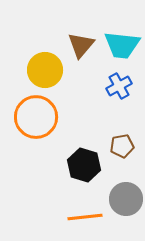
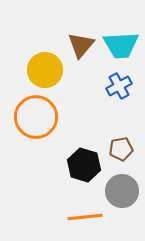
cyan trapezoid: moved 1 px left; rotated 9 degrees counterclockwise
brown pentagon: moved 1 px left, 3 px down
gray circle: moved 4 px left, 8 px up
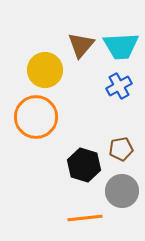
cyan trapezoid: moved 1 px down
orange line: moved 1 px down
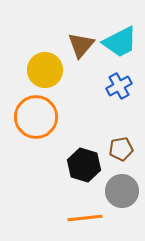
cyan trapezoid: moved 1 px left, 4 px up; rotated 24 degrees counterclockwise
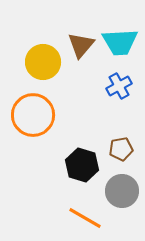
cyan trapezoid: rotated 24 degrees clockwise
yellow circle: moved 2 px left, 8 px up
orange circle: moved 3 px left, 2 px up
black hexagon: moved 2 px left
orange line: rotated 36 degrees clockwise
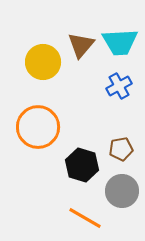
orange circle: moved 5 px right, 12 px down
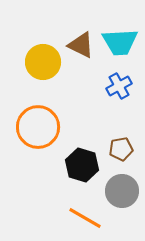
brown triangle: rotated 44 degrees counterclockwise
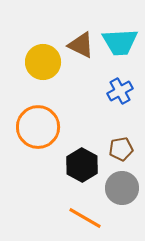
blue cross: moved 1 px right, 5 px down
black hexagon: rotated 12 degrees clockwise
gray circle: moved 3 px up
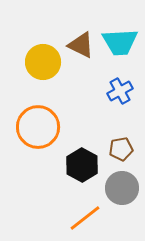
orange line: rotated 68 degrees counterclockwise
